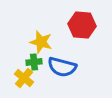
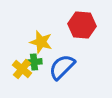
blue semicircle: rotated 120 degrees clockwise
yellow cross: moved 2 px left, 9 px up
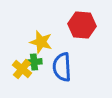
blue semicircle: rotated 48 degrees counterclockwise
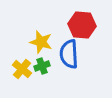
green cross: moved 8 px right, 4 px down; rotated 14 degrees counterclockwise
blue semicircle: moved 7 px right, 13 px up
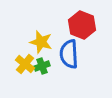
red hexagon: rotated 16 degrees clockwise
yellow cross: moved 3 px right, 5 px up
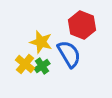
blue semicircle: rotated 152 degrees clockwise
green cross: rotated 14 degrees counterclockwise
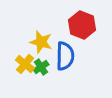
blue semicircle: moved 4 px left, 2 px down; rotated 32 degrees clockwise
green cross: moved 1 px left, 1 px down
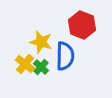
green cross: rotated 14 degrees counterclockwise
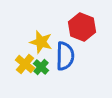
red hexagon: moved 2 px down
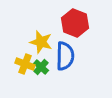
red hexagon: moved 7 px left, 4 px up
yellow cross: rotated 18 degrees counterclockwise
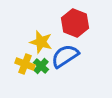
blue semicircle: rotated 124 degrees counterclockwise
green cross: moved 1 px up
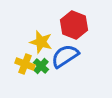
red hexagon: moved 1 px left, 2 px down
